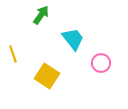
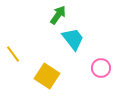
green arrow: moved 17 px right
yellow line: rotated 18 degrees counterclockwise
pink circle: moved 5 px down
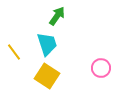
green arrow: moved 1 px left, 1 px down
cyan trapezoid: moved 26 px left, 5 px down; rotated 20 degrees clockwise
yellow line: moved 1 px right, 2 px up
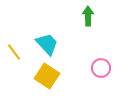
green arrow: moved 31 px right; rotated 36 degrees counterclockwise
cyan trapezoid: rotated 25 degrees counterclockwise
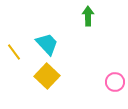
pink circle: moved 14 px right, 14 px down
yellow square: rotated 10 degrees clockwise
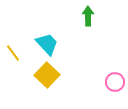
yellow line: moved 1 px left, 1 px down
yellow square: moved 1 px up
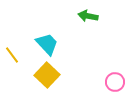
green arrow: rotated 78 degrees counterclockwise
yellow line: moved 1 px left, 2 px down
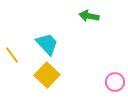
green arrow: moved 1 px right
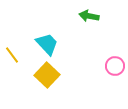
pink circle: moved 16 px up
